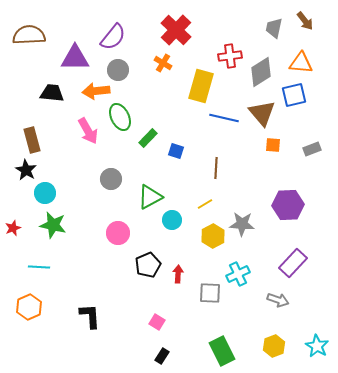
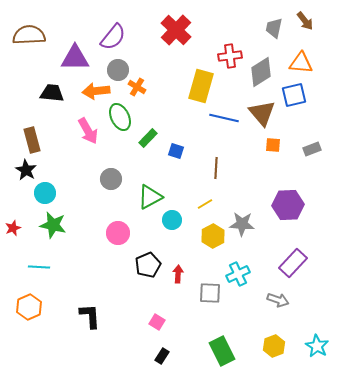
orange cross at (163, 63): moved 26 px left, 24 px down
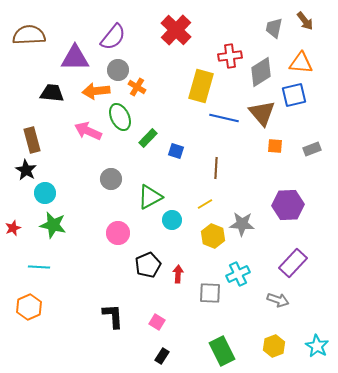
pink arrow at (88, 131): rotated 144 degrees clockwise
orange square at (273, 145): moved 2 px right, 1 px down
yellow hexagon at (213, 236): rotated 10 degrees counterclockwise
black L-shape at (90, 316): moved 23 px right
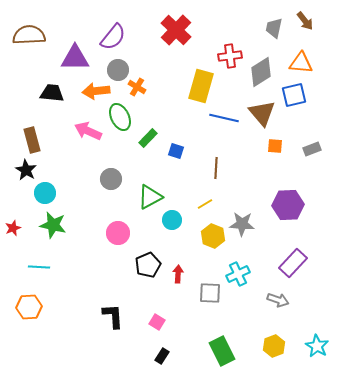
orange hexagon at (29, 307): rotated 20 degrees clockwise
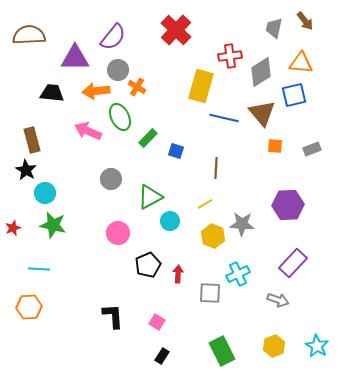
cyan circle at (172, 220): moved 2 px left, 1 px down
cyan line at (39, 267): moved 2 px down
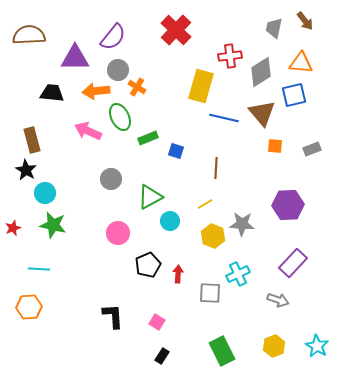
green rectangle at (148, 138): rotated 24 degrees clockwise
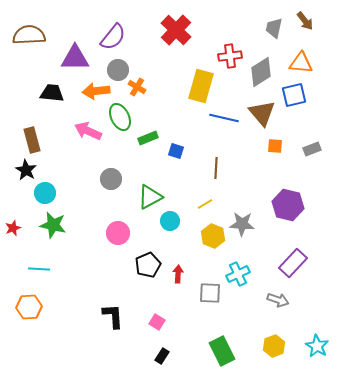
purple hexagon at (288, 205): rotated 16 degrees clockwise
